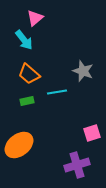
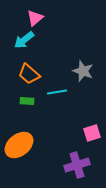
cyan arrow: rotated 90 degrees clockwise
green rectangle: rotated 16 degrees clockwise
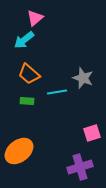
gray star: moved 7 px down
orange ellipse: moved 6 px down
purple cross: moved 3 px right, 2 px down
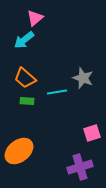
orange trapezoid: moved 4 px left, 4 px down
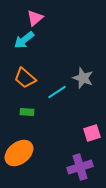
cyan line: rotated 24 degrees counterclockwise
green rectangle: moved 11 px down
orange ellipse: moved 2 px down
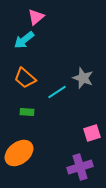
pink triangle: moved 1 px right, 1 px up
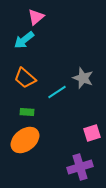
orange ellipse: moved 6 px right, 13 px up
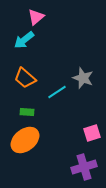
purple cross: moved 4 px right
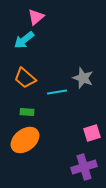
cyan line: rotated 24 degrees clockwise
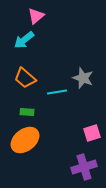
pink triangle: moved 1 px up
